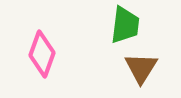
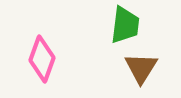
pink diamond: moved 5 px down
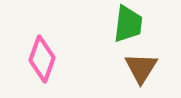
green trapezoid: moved 3 px right, 1 px up
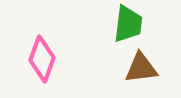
brown triangle: rotated 51 degrees clockwise
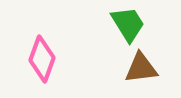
green trapezoid: rotated 39 degrees counterclockwise
